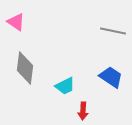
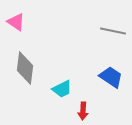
cyan trapezoid: moved 3 px left, 3 px down
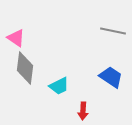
pink triangle: moved 16 px down
cyan trapezoid: moved 3 px left, 3 px up
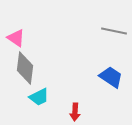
gray line: moved 1 px right
cyan trapezoid: moved 20 px left, 11 px down
red arrow: moved 8 px left, 1 px down
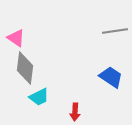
gray line: moved 1 px right; rotated 20 degrees counterclockwise
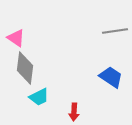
red arrow: moved 1 px left
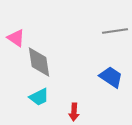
gray diamond: moved 14 px right, 6 px up; rotated 16 degrees counterclockwise
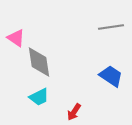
gray line: moved 4 px left, 4 px up
blue trapezoid: moved 1 px up
red arrow: rotated 30 degrees clockwise
